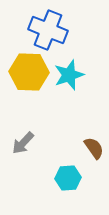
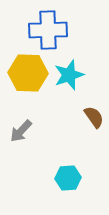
blue cross: rotated 24 degrees counterclockwise
yellow hexagon: moved 1 px left, 1 px down
gray arrow: moved 2 px left, 12 px up
brown semicircle: moved 31 px up
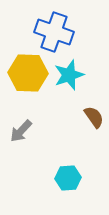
blue cross: moved 6 px right, 2 px down; rotated 21 degrees clockwise
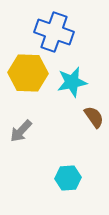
cyan star: moved 3 px right, 7 px down; rotated 8 degrees clockwise
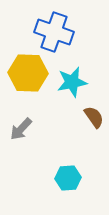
gray arrow: moved 2 px up
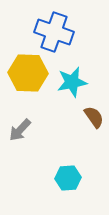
gray arrow: moved 1 px left, 1 px down
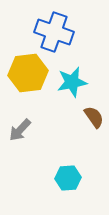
yellow hexagon: rotated 9 degrees counterclockwise
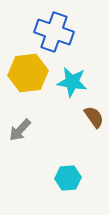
cyan star: rotated 20 degrees clockwise
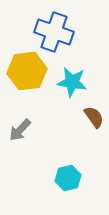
yellow hexagon: moved 1 px left, 2 px up
cyan hexagon: rotated 10 degrees counterclockwise
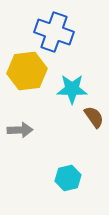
cyan star: moved 7 px down; rotated 8 degrees counterclockwise
gray arrow: rotated 135 degrees counterclockwise
